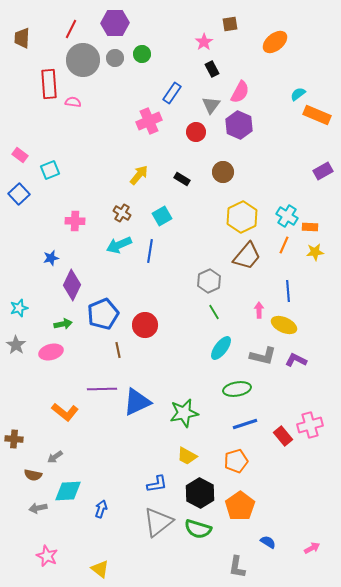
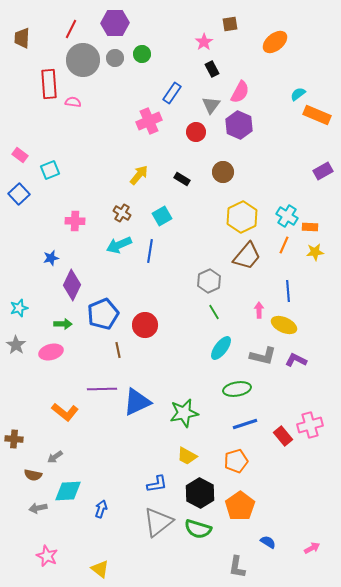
green arrow at (63, 324): rotated 12 degrees clockwise
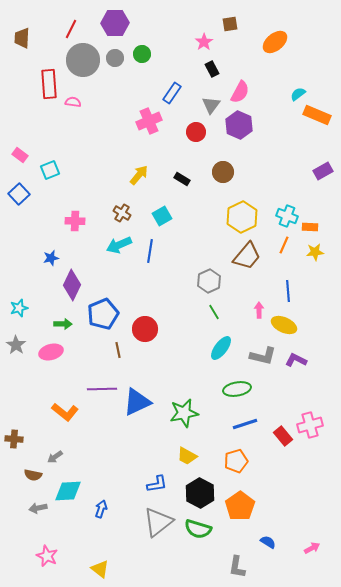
cyan cross at (287, 216): rotated 10 degrees counterclockwise
red circle at (145, 325): moved 4 px down
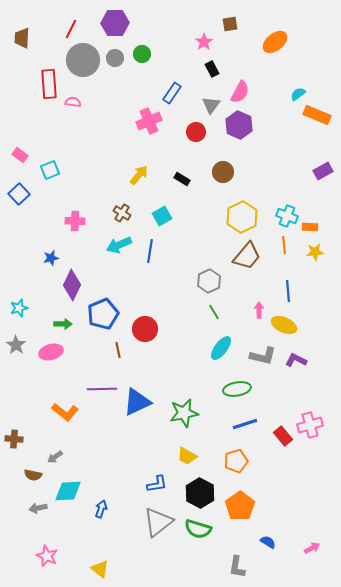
orange line at (284, 245): rotated 30 degrees counterclockwise
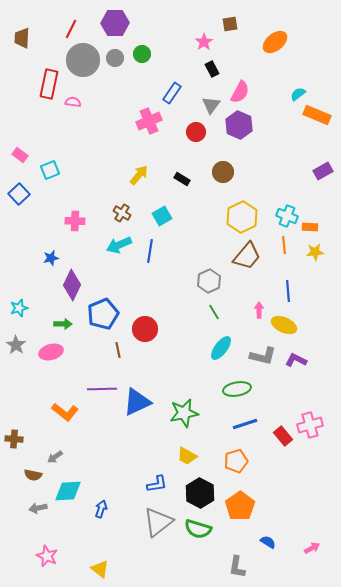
red rectangle at (49, 84): rotated 16 degrees clockwise
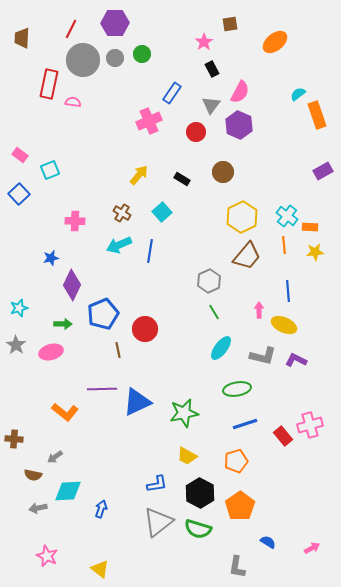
orange rectangle at (317, 115): rotated 48 degrees clockwise
cyan square at (162, 216): moved 4 px up; rotated 12 degrees counterclockwise
cyan cross at (287, 216): rotated 15 degrees clockwise
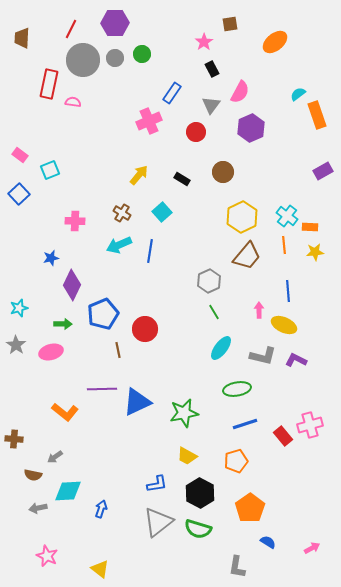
purple hexagon at (239, 125): moved 12 px right, 3 px down; rotated 12 degrees clockwise
orange pentagon at (240, 506): moved 10 px right, 2 px down
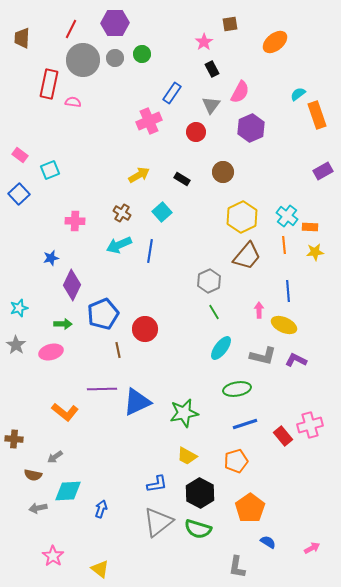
yellow arrow at (139, 175): rotated 20 degrees clockwise
pink star at (47, 556): moved 6 px right; rotated 10 degrees clockwise
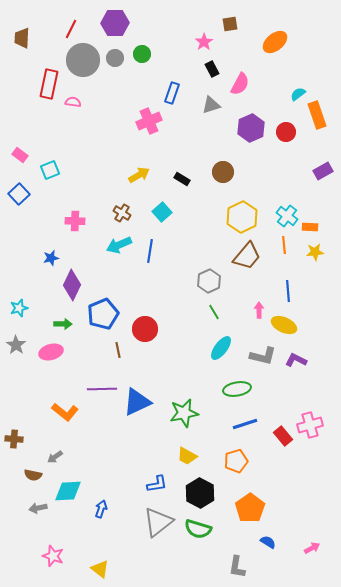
pink semicircle at (240, 92): moved 8 px up
blue rectangle at (172, 93): rotated 15 degrees counterclockwise
gray triangle at (211, 105): rotated 36 degrees clockwise
red circle at (196, 132): moved 90 px right
pink star at (53, 556): rotated 15 degrees counterclockwise
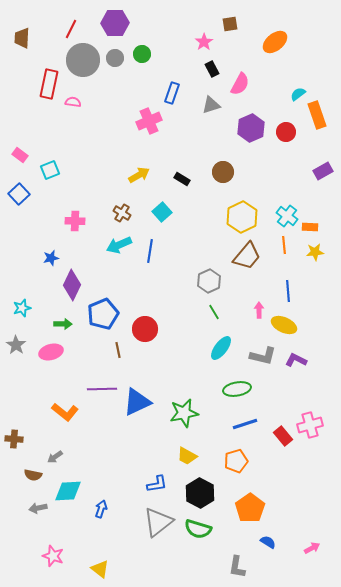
cyan star at (19, 308): moved 3 px right
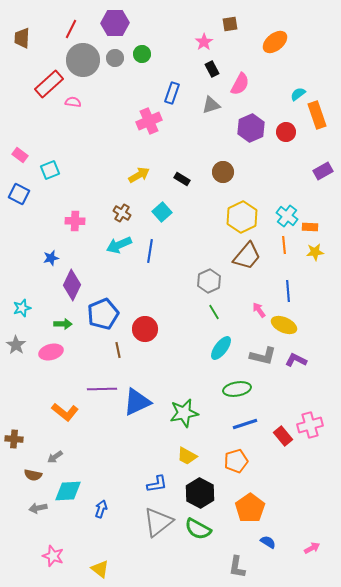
red rectangle at (49, 84): rotated 36 degrees clockwise
blue square at (19, 194): rotated 20 degrees counterclockwise
pink arrow at (259, 310): rotated 35 degrees counterclockwise
green semicircle at (198, 529): rotated 12 degrees clockwise
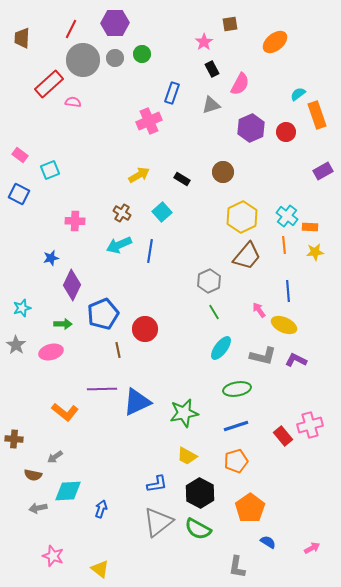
blue line at (245, 424): moved 9 px left, 2 px down
